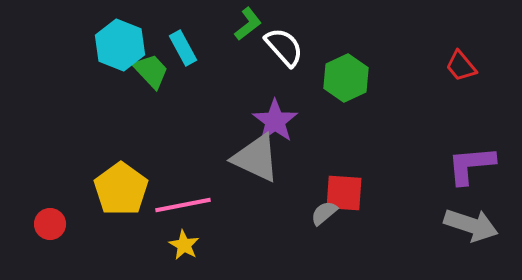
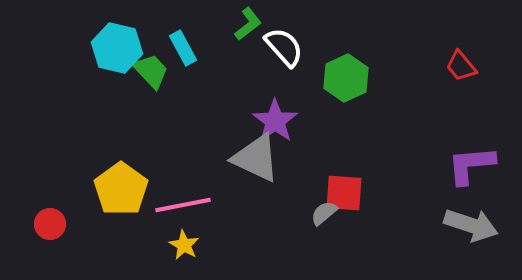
cyan hexagon: moved 3 px left, 3 px down; rotated 9 degrees counterclockwise
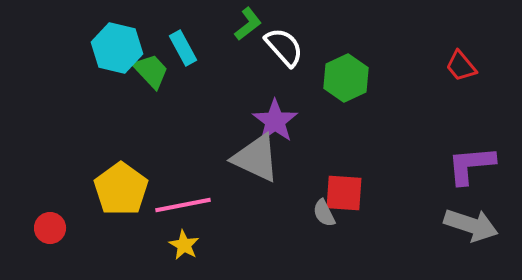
gray semicircle: rotated 76 degrees counterclockwise
red circle: moved 4 px down
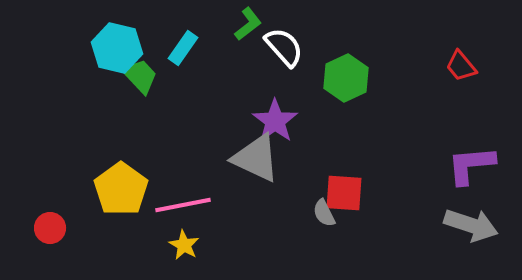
cyan rectangle: rotated 64 degrees clockwise
green trapezoid: moved 11 px left, 5 px down
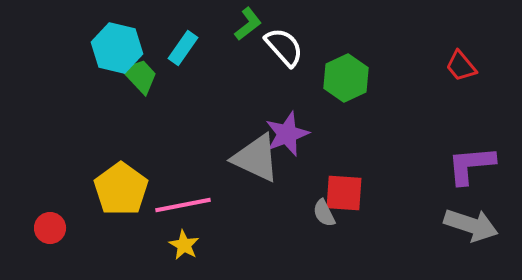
purple star: moved 12 px right, 13 px down; rotated 15 degrees clockwise
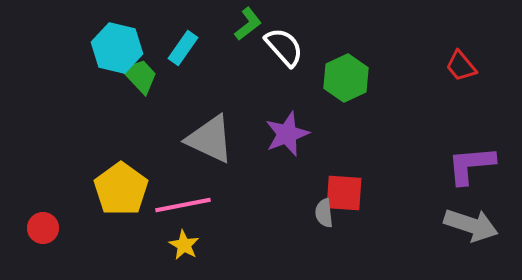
gray triangle: moved 46 px left, 19 px up
gray semicircle: rotated 20 degrees clockwise
red circle: moved 7 px left
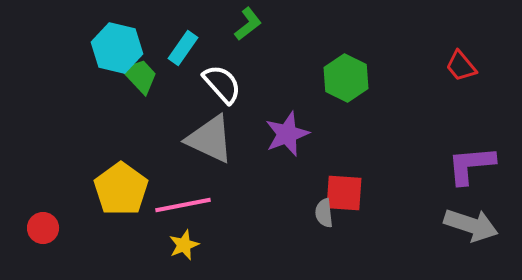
white semicircle: moved 62 px left, 37 px down
green hexagon: rotated 9 degrees counterclockwise
yellow star: rotated 20 degrees clockwise
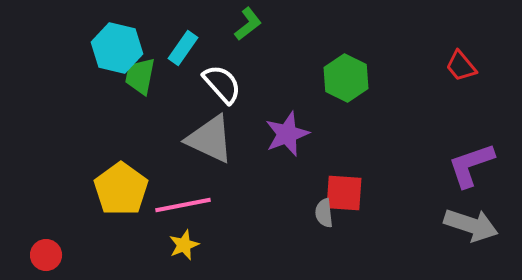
green trapezoid: rotated 126 degrees counterclockwise
purple L-shape: rotated 14 degrees counterclockwise
red circle: moved 3 px right, 27 px down
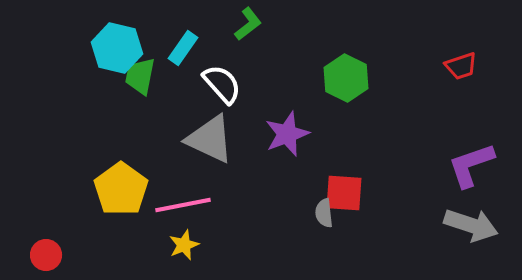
red trapezoid: rotated 68 degrees counterclockwise
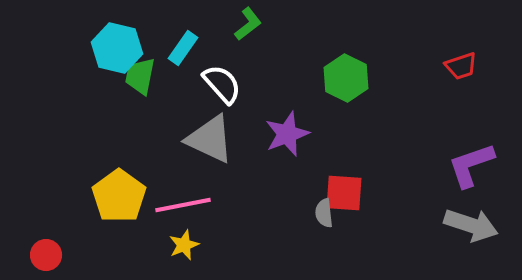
yellow pentagon: moved 2 px left, 7 px down
